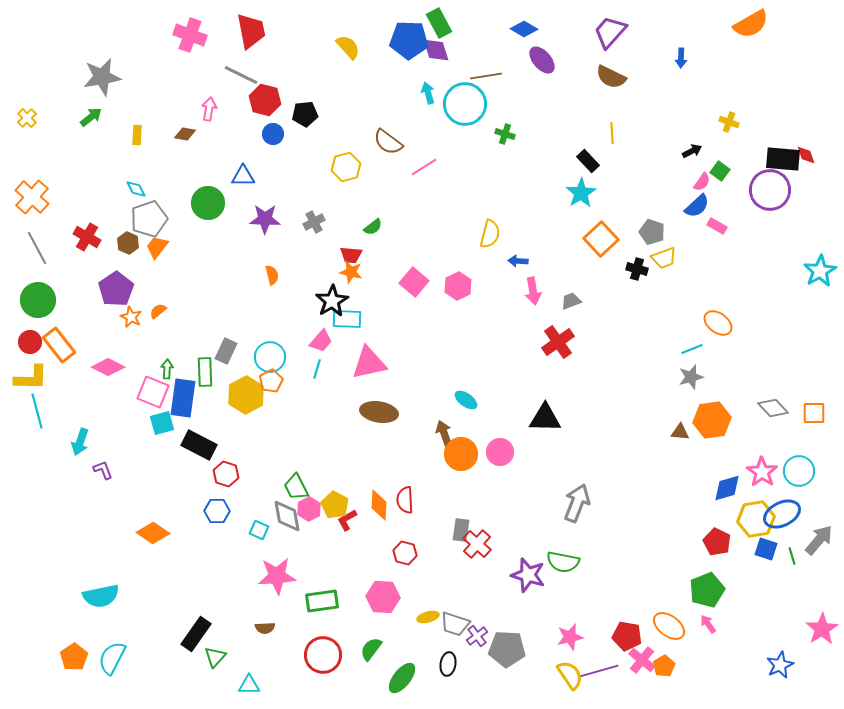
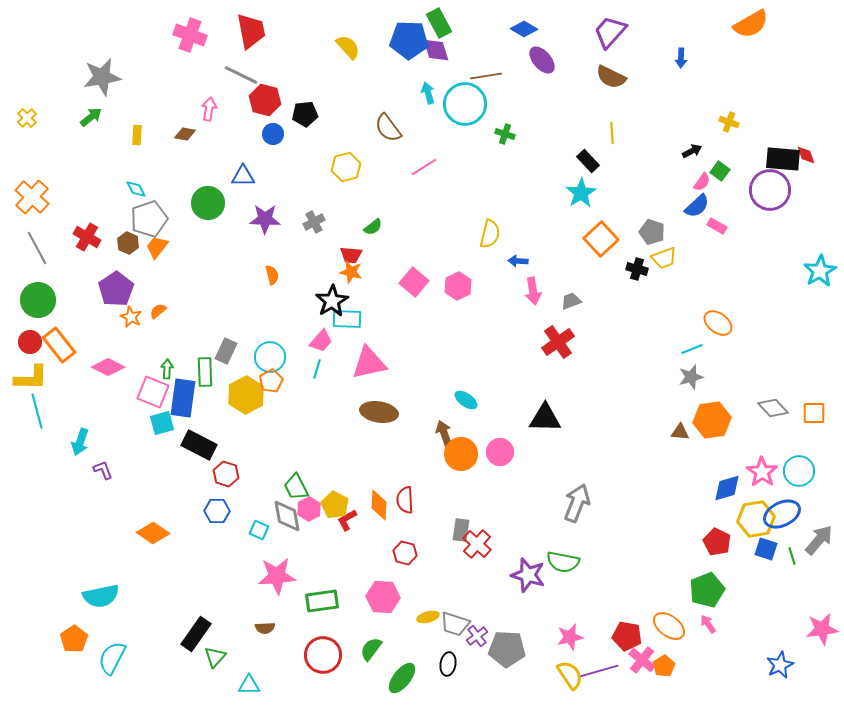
brown semicircle at (388, 142): moved 14 px up; rotated 16 degrees clockwise
pink star at (822, 629): rotated 24 degrees clockwise
orange pentagon at (74, 657): moved 18 px up
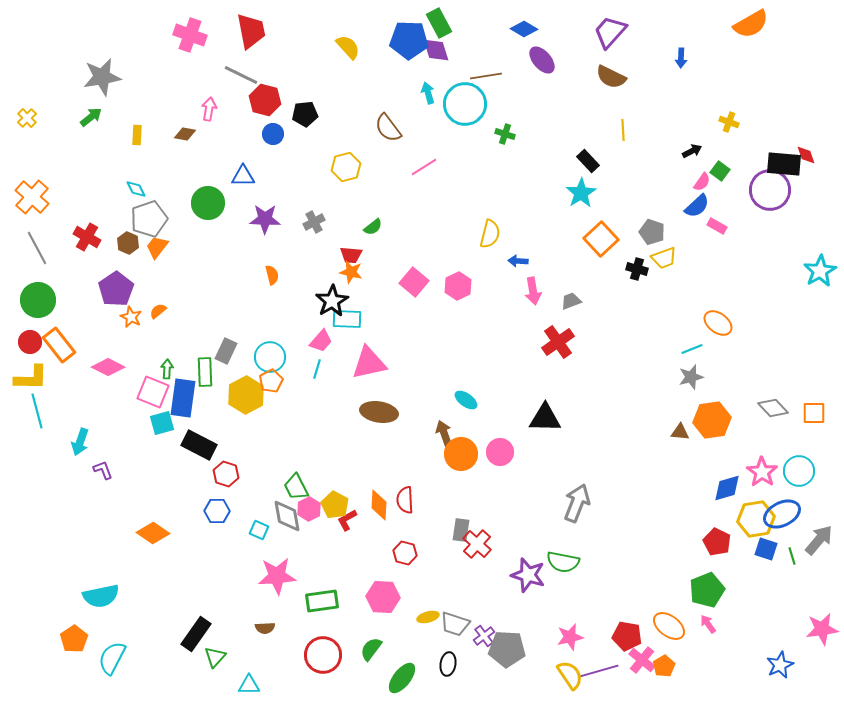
yellow line at (612, 133): moved 11 px right, 3 px up
black rectangle at (783, 159): moved 1 px right, 5 px down
purple cross at (477, 636): moved 7 px right
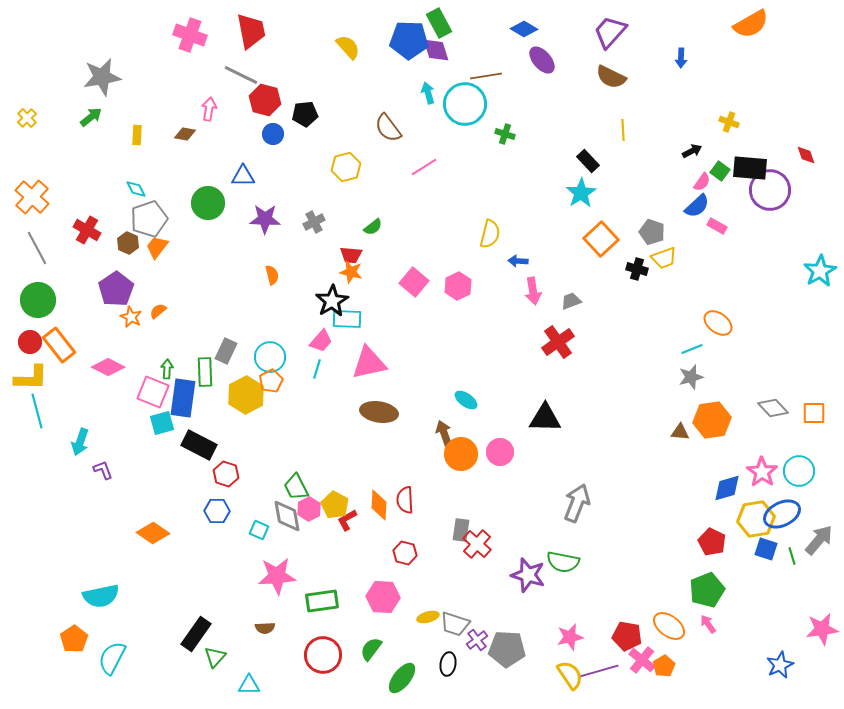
black rectangle at (784, 164): moved 34 px left, 4 px down
red cross at (87, 237): moved 7 px up
red pentagon at (717, 542): moved 5 px left
purple cross at (484, 636): moved 7 px left, 4 px down
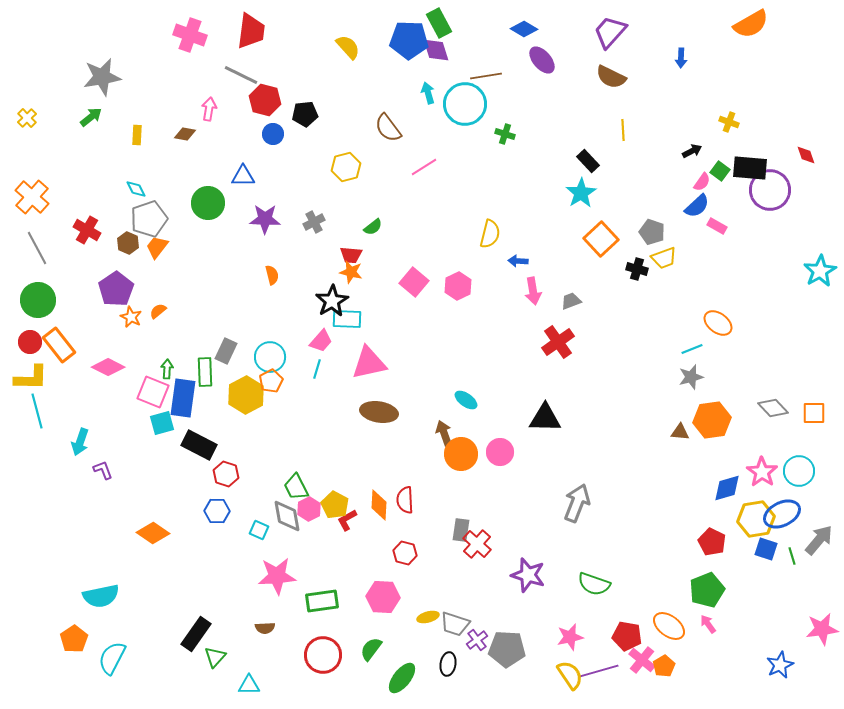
red trapezoid at (251, 31): rotated 18 degrees clockwise
green semicircle at (563, 562): moved 31 px right, 22 px down; rotated 8 degrees clockwise
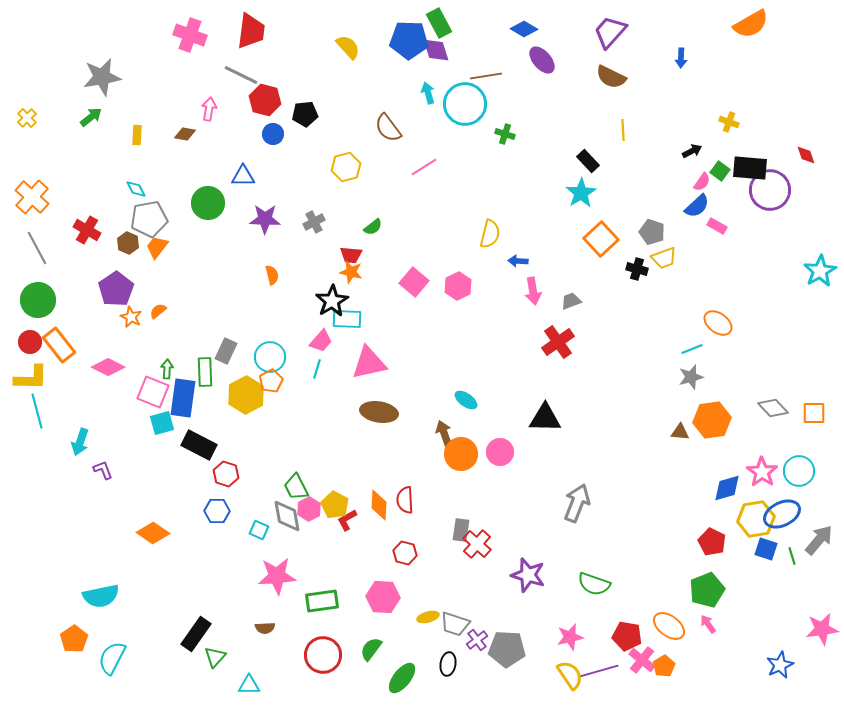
gray pentagon at (149, 219): rotated 9 degrees clockwise
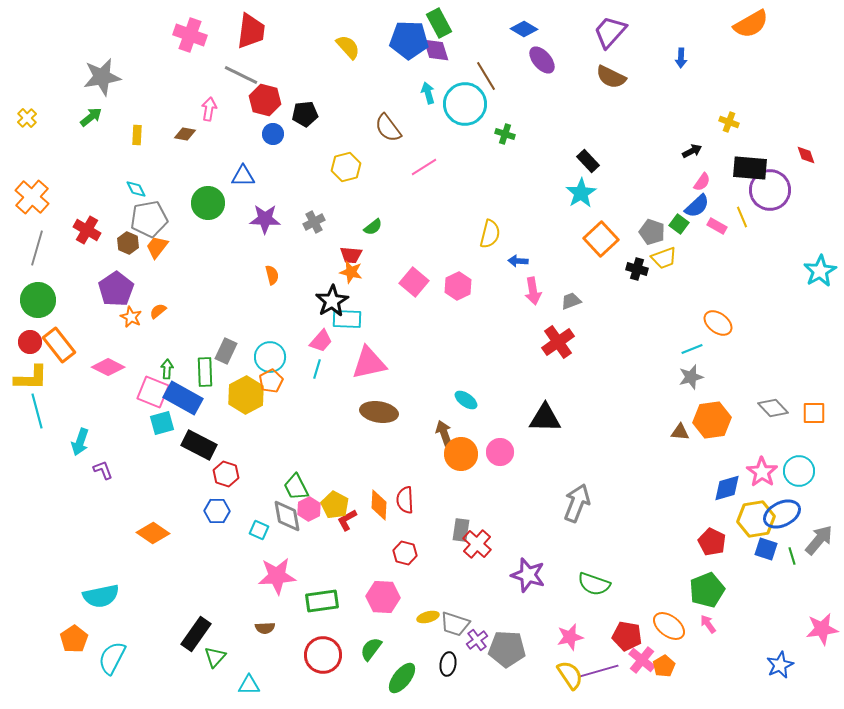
brown line at (486, 76): rotated 68 degrees clockwise
yellow line at (623, 130): moved 119 px right, 87 px down; rotated 20 degrees counterclockwise
green square at (720, 171): moved 41 px left, 53 px down
gray line at (37, 248): rotated 44 degrees clockwise
blue rectangle at (183, 398): rotated 69 degrees counterclockwise
